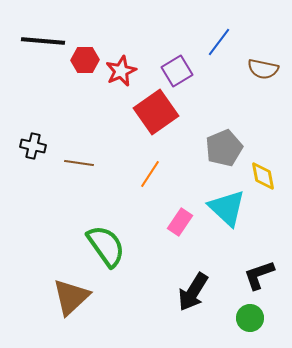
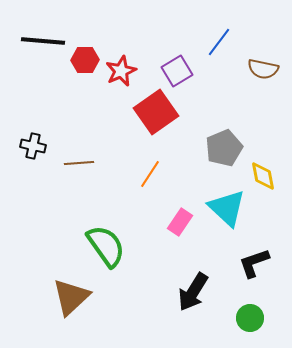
brown line: rotated 12 degrees counterclockwise
black L-shape: moved 5 px left, 12 px up
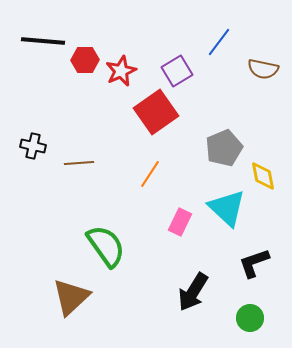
pink rectangle: rotated 8 degrees counterclockwise
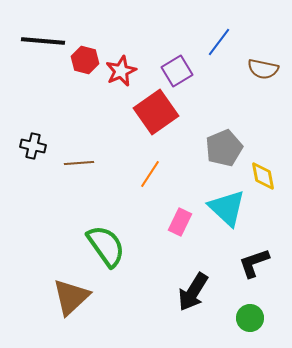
red hexagon: rotated 16 degrees clockwise
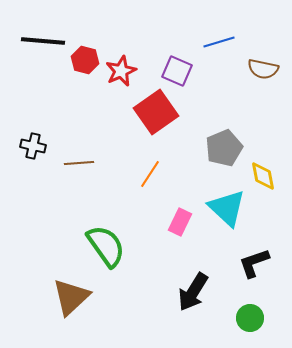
blue line: rotated 36 degrees clockwise
purple square: rotated 36 degrees counterclockwise
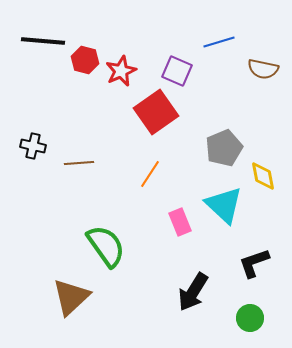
cyan triangle: moved 3 px left, 3 px up
pink rectangle: rotated 48 degrees counterclockwise
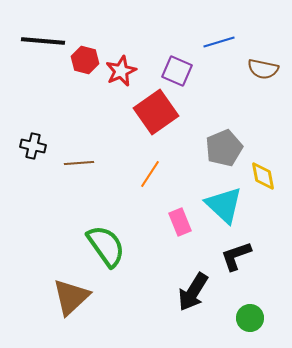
black L-shape: moved 18 px left, 7 px up
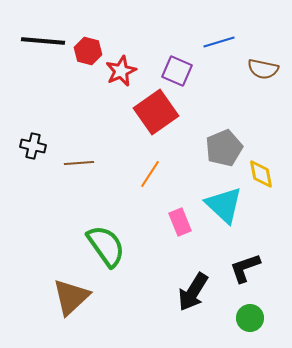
red hexagon: moved 3 px right, 9 px up
yellow diamond: moved 2 px left, 2 px up
black L-shape: moved 9 px right, 12 px down
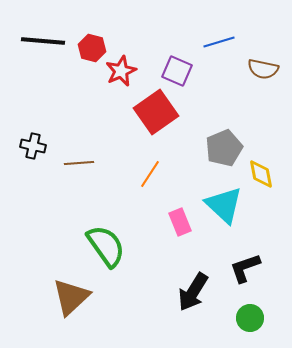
red hexagon: moved 4 px right, 3 px up
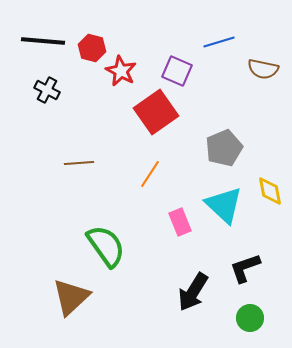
red star: rotated 20 degrees counterclockwise
black cross: moved 14 px right, 56 px up; rotated 15 degrees clockwise
yellow diamond: moved 9 px right, 17 px down
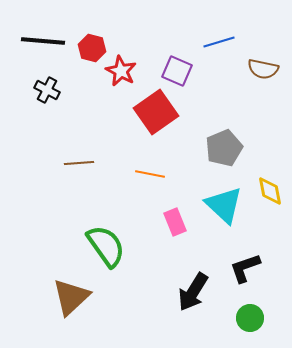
orange line: rotated 68 degrees clockwise
pink rectangle: moved 5 px left
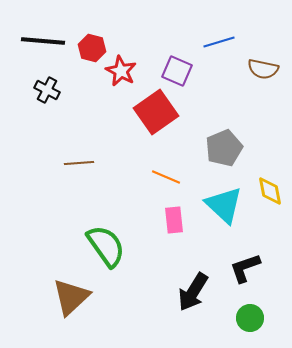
orange line: moved 16 px right, 3 px down; rotated 12 degrees clockwise
pink rectangle: moved 1 px left, 2 px up; rotated 16 degrees clockwise
